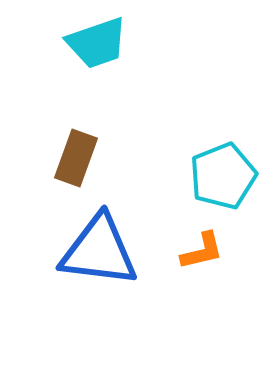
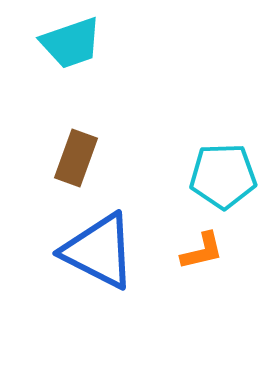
cyan trapezoid: moved 26 px left
cyan pentagon: rotated 20 degrees clockwise
blue triangle: rotated 20 degrees clockwise
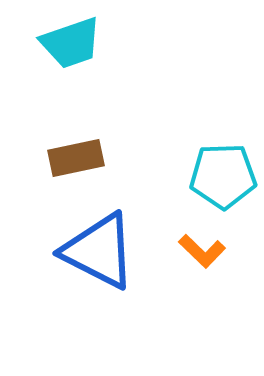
brown rectangle: rotated 58 degrees clockwise
orange L-shape: rotated 57 degrees clockwise
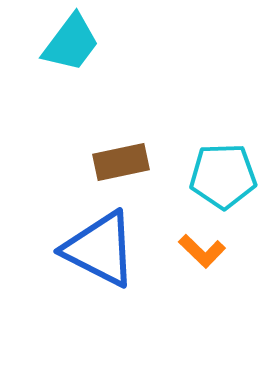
cyan trapezoid: rotated 34 degrees counterclockwise
brown rectangle: moved 45 px right, 4 px down
blue triangle: moved 1 px right, 2 px up
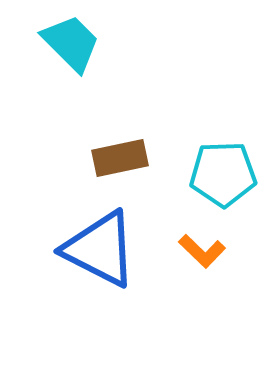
cyan trapezoid: rotated 82 degrees counterclockwise
brown rectangle: moved 1 px left, 4 px up
cyan pentagon: moved 2 px up
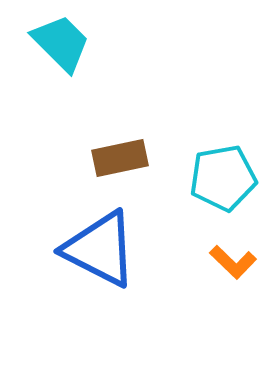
cyan trapezoid: moved 10 px left
cyan pentagon: moved 4 px down; rotated 8 degrees counterclockwise
orange L-shape: moved 31 px right, 11 px down
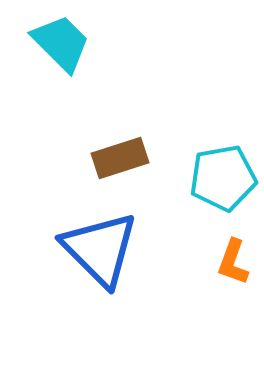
brown rectangle: rotated 6 degrees counterclockwise
blue triangle: rotated 18 degrees clockwise
orange L-shape: rotated 66 degrees clockwise
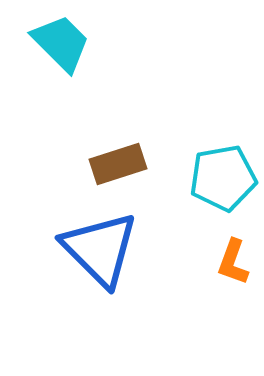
brown rectangle: moved 2 px left, 6 px down
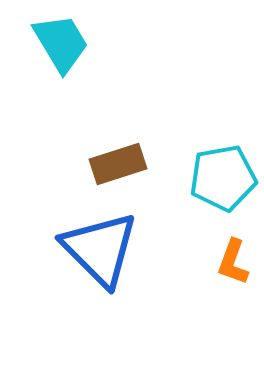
cyan trapezoid: rotated 14 degrees clockwise
